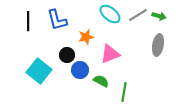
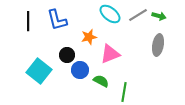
orange star: moved 3 px right
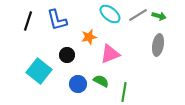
black line: rotated 18 degrees clockwise
blue circle: moved 2 px left, 14 px down
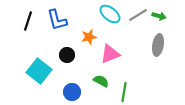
blue circle: moved 6 px left, 8 px down
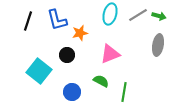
cyan ellipse: rotated 65 degrees clockwise
orange star: moved 9 px left, 4 px up
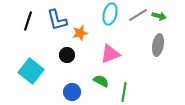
cyan square: moved 8 px left
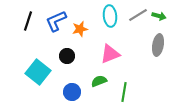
cyan ellipse: moved 2 px down; rotated 20 degrees counterclockwise
blue L-shape: moved 1 px left, 1 px down; rotated 80 degrees clockwise
orange star: moved 4 px up
black circle: moved 1 px down
cyan square: moved 7 px right, 1 px down
green semicircle: moved 2 px left; rotated 49 degrees counterclockwise
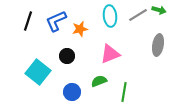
green arrow: moved 6 px up
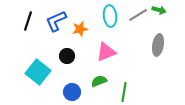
pink triangle: moved 4 px left, 2 px up
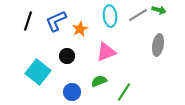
orange star: rotated 14 degrees counterclockwise
green line: rotated 24 degrees clockwise
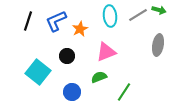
green semicircle: moved 4 px up
